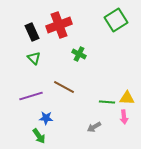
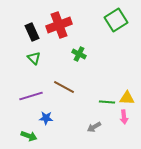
green arrow: moved 10 px left; rotated 35 degrees counterclockwise
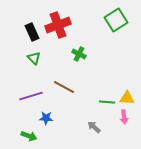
red cross: moved 1 px left
gray arrow: rotated 72 degrees clockwise
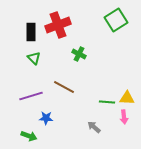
black rectangle: moved 1 px left; rotated 24 degrees clockwise
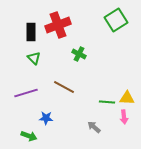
purple line: moved 5 px left, 3 px up
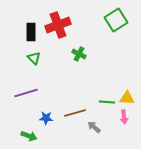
brown line: moved 11 px right, 26 px down; rotated 45 degrees counterclockwise
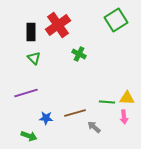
red cross: rotated 15 degrees counterclockwise
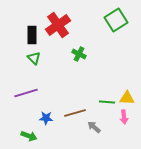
black rectangle: moved 1 px right, 3 px down
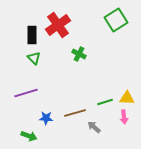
green line: moved 2 px left; rotated 21 degrees counterclockwise
